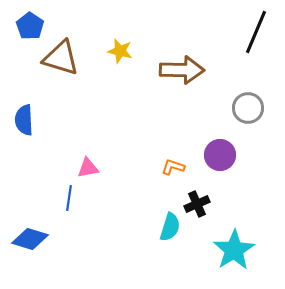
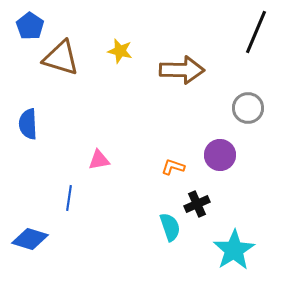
blue semicircle: moved 4 px right, 4 px down
pink triangle: moved 11 px right, 8 px up
cyan semicircle: rotated 36 degrees counterclockwise
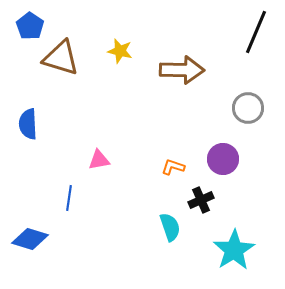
purple circle: moved 3 px right, 4 px down
black cross: moved 4 px right, 4 px up
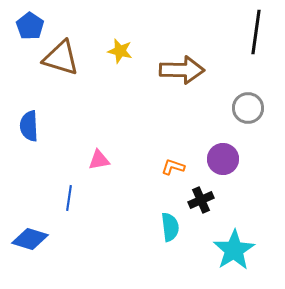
black line: rotated 15 degrees counterclockwise
blue semicircle: moved 1 px right, 2 px down
cyan semicircle: rotated 12 degrees clockwise
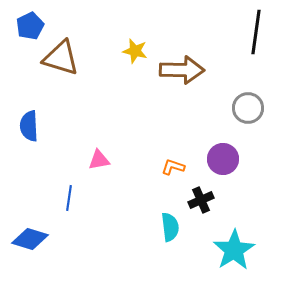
blue pentagon: rotated 12 degrees clockwise
yellow star: moved 15 px right
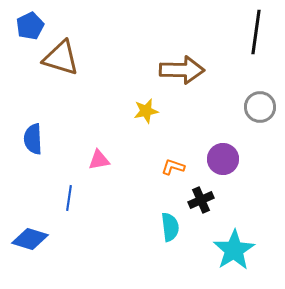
yellow star: moved 11 px right, 60 px down; rotated 25 degrees counterclockwise
gray circle: moved 12 px right, 1 px up
blue semicircle: moved 4 px right, 13 px down
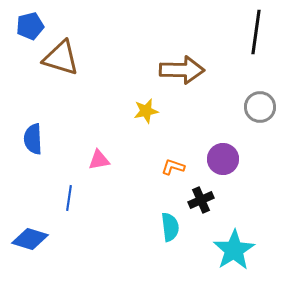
blue pentagon: rotated 12 degrees clockwise
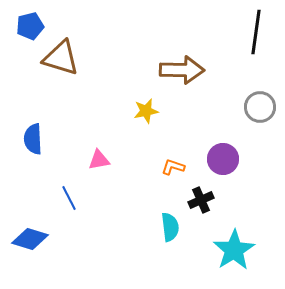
blue line: rotated 35 degrees counterclockwise
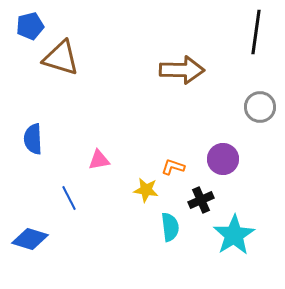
yellow star: moved 79 px down; rotated 20 degrees clockwise
cyan star: moved 15 px up
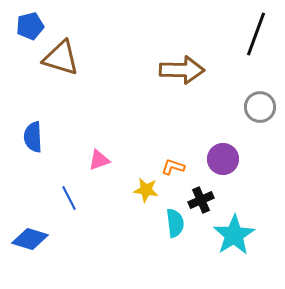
black line: moved 2 px down; rotated 12 degrees clockwise
blue semicircle: moved 2 px up
pink triangle: rotated 10 degrees counterclockwise
cyan semicircle: moved 5 px right, 4 px up
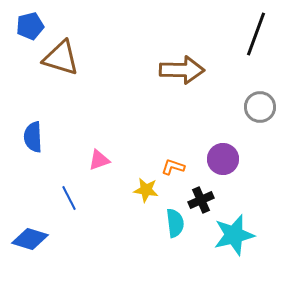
cyan star: rotated 18 degrees clockwise
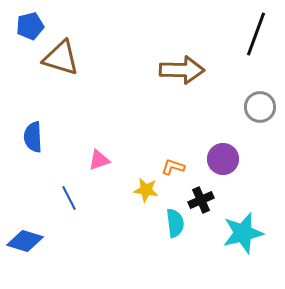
cyan star: moved 9 px right, 2 px up
blue diamond: moved 5 px left, 2 px down
